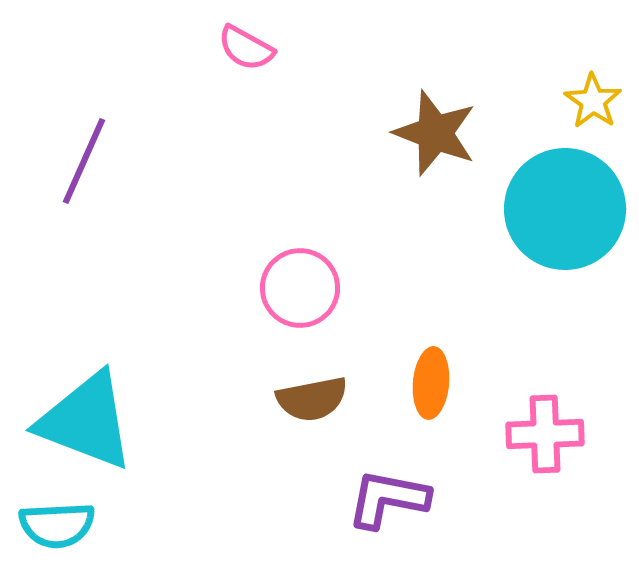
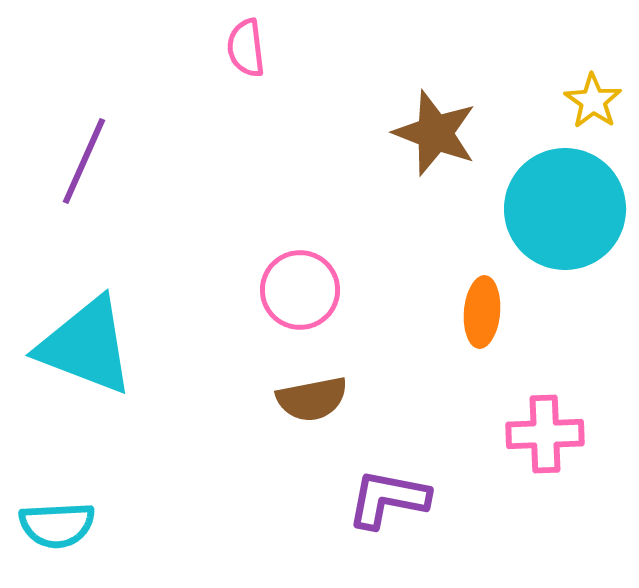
pink semicircle: rotated 54 degrees clockwise
pink circle: moved 2 px down
orange ellipse: moved 51 px right, 71 px up
cyan triangle: moved 75 px up
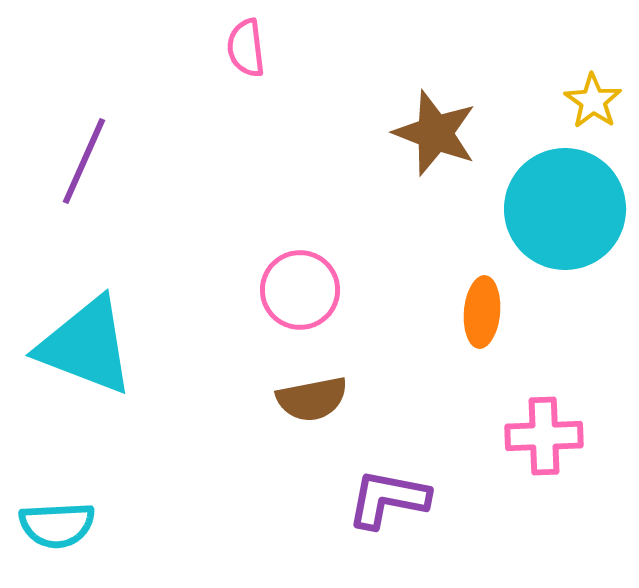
pink cross: moved 1 px left, 2 px down
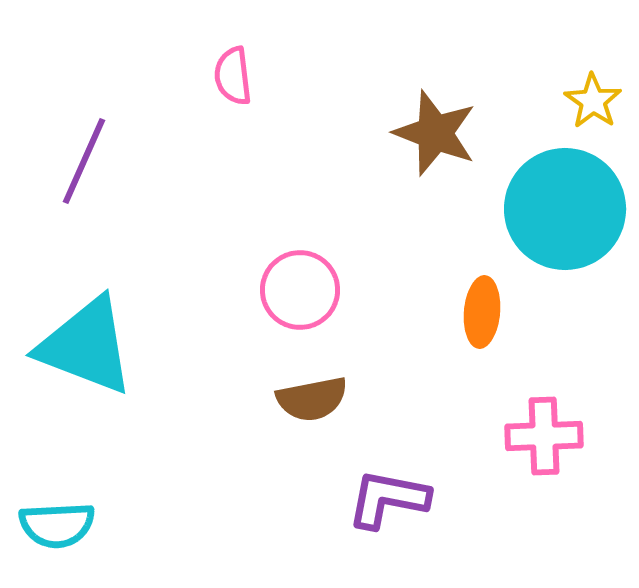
pink semicircle: moved 13 px left, 28 px down
